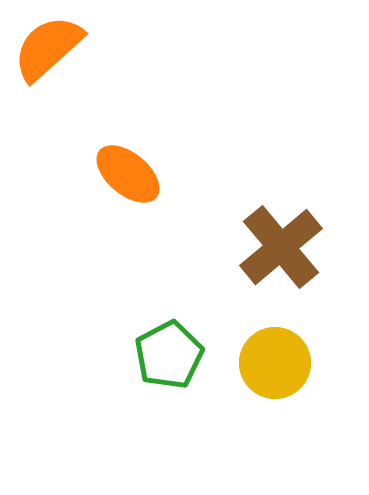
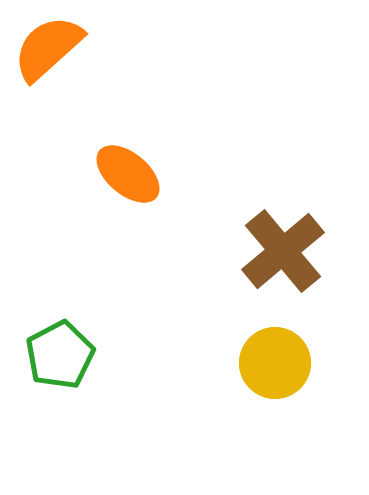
brown cross: moved 2 px right, 4 px down
green pentagon: moved 109 px left
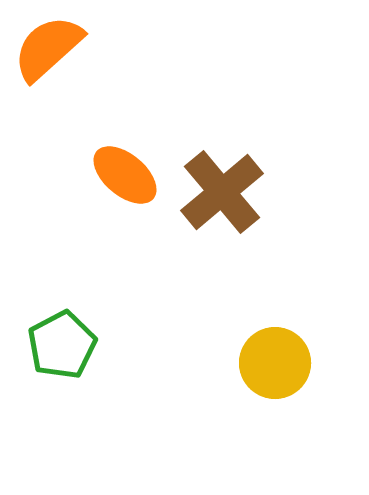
orange ellipse: moved 3 px left, 1 px down
brown cross: moved 61 px left, 59 px up
green pentagon: moved 2 px right, 10 px up
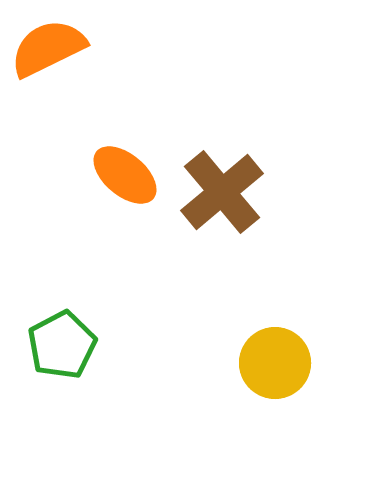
orange semicircle: rotated 16 degrees clockwise
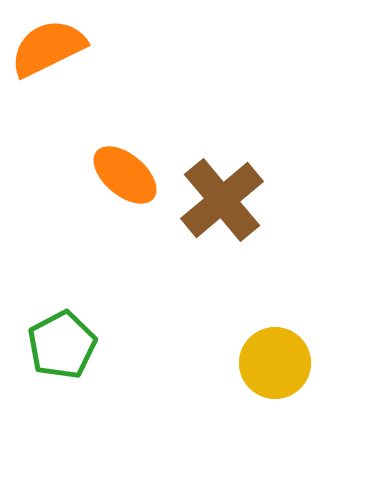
brown cross: moved 8 px down
